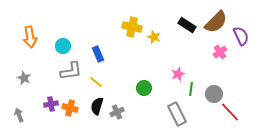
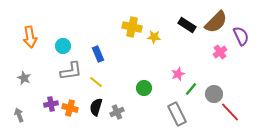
yellow star: rotated 16 degrees counterclockwise
green line: rotated 32 degrees clockwise
black semicircle: moved 1 px left, 1 px down
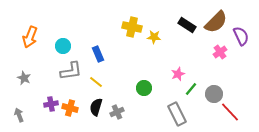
orange arrow: rotated 30 degrees clockwise
